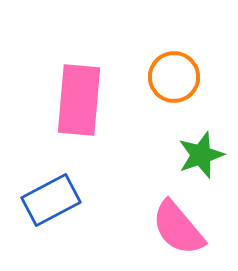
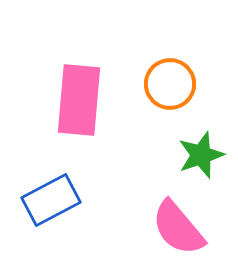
orange circle: moved 4 px left, 7 px down
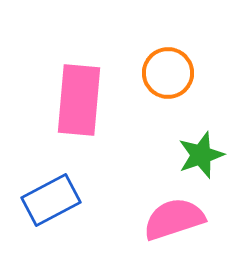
orange circle: moved 2 px left, 11 px up
pink semicircle: moved 4 px left, 9 px up; rotated 112 degrees clockwise
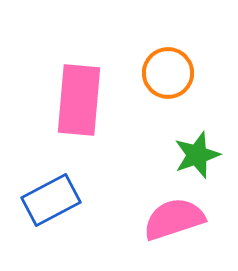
green star: moved 4 px left
